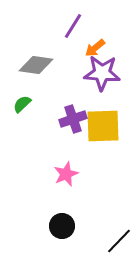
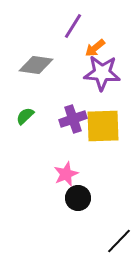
green semicircle: moved 3 px right, 12 px down
black circle: moved 16 px right, 28 px up
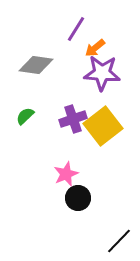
purple line: moved 3 px right, 3 px down
yellow square: rotated 36 degrees counterclockwise
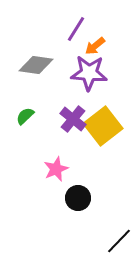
orange arrow: moved 2 px up
purple star: moved 13 px left
purple cross: rotated 32 degrees counterclockwise
pink star: moved 10 px left, 5 px up
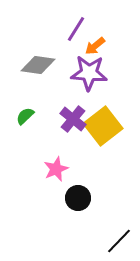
gray diamond: moved 2 px right
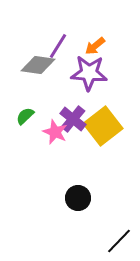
purple line: moved 18 px left, 17 px down
pink star: moved 1 px left, 37 px up; rotated 25 degrees counterclockwise
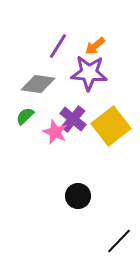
gray diamond: moved 19 px down
yellow square: moved 8 px right
black circle: moved 2 px up
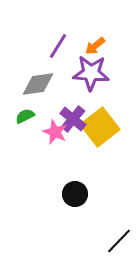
purple star: moved 2 px right
gray diamond: rotated 16 degrees counterclockwise
green semicircle: rotated 18 degrees clockwise
yellow square: moved 11 px left, 1 px down
black circle: moved 3 px left, 2 px up
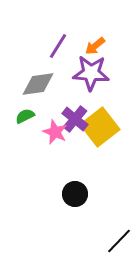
purple cross: moved 2 px right
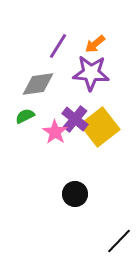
orange arrow: moved 2 px up
pink star: rotated 10 degrees clockwise
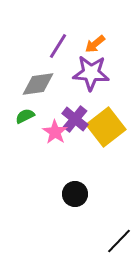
yellow square: moved 6 px right
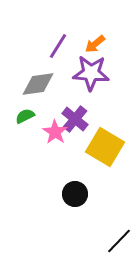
yellow square: moved 1 px left, 20 px down; rotated 21 degrees counterclockwise
